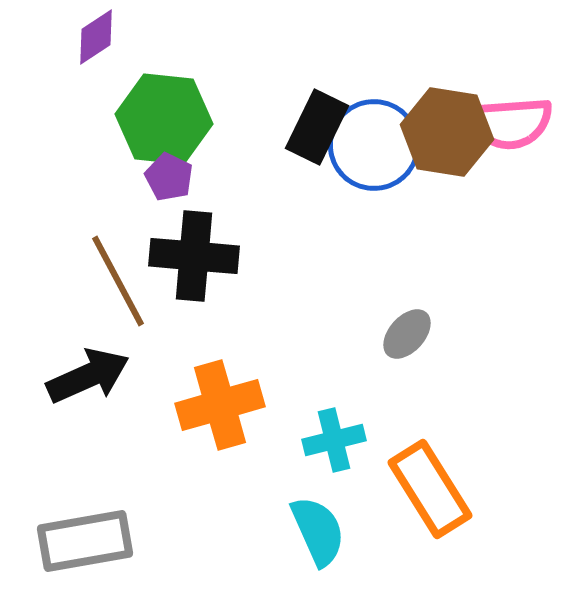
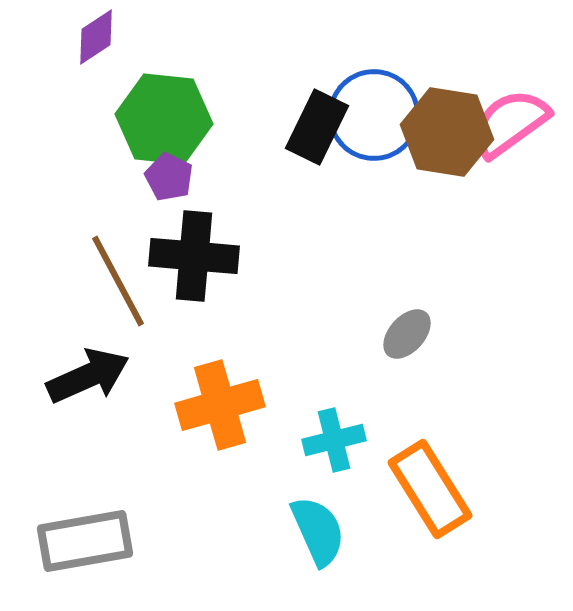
pink semicircle: rotated 148 degrees clockwise
blue circle: moved 30 px up
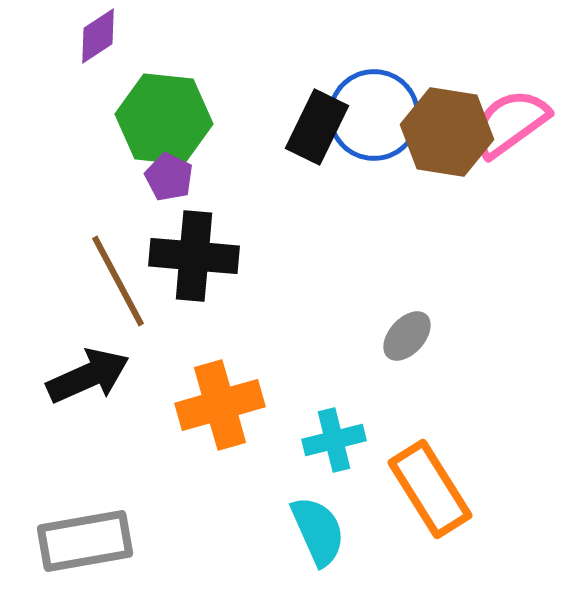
purple diamond: moved 2 px right, 1 px up
gray ellipse: moved 2 px down
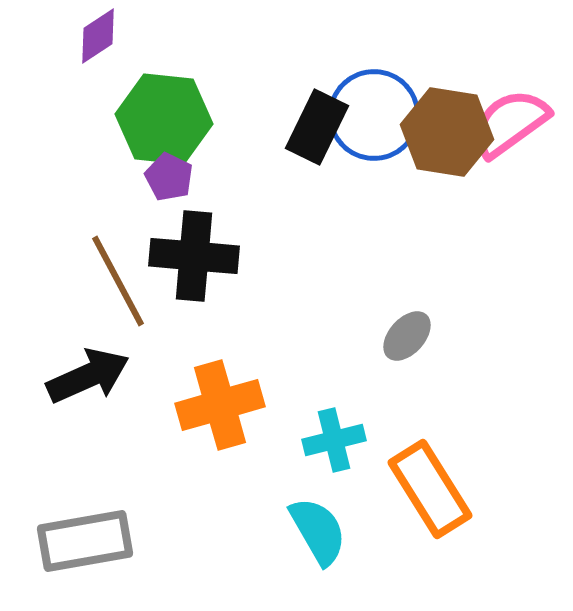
cyan semicircle: rotated 6 degrees counterclockwise
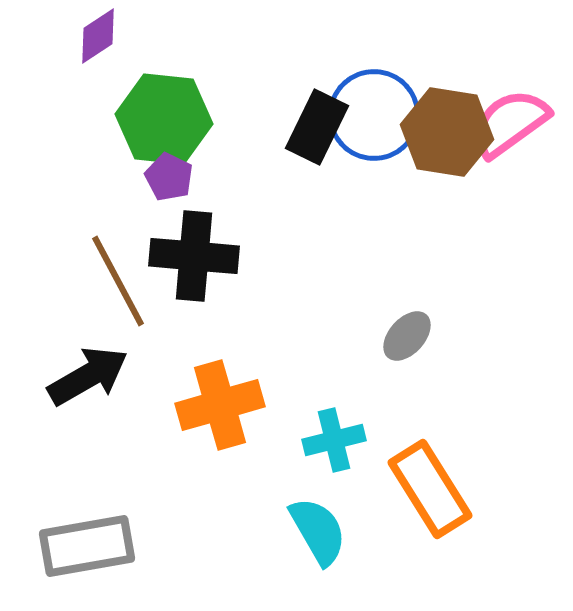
black arrow: rotated 6 degrees counterclockwise
gray rectangle: moved 2 px right, 5 px down
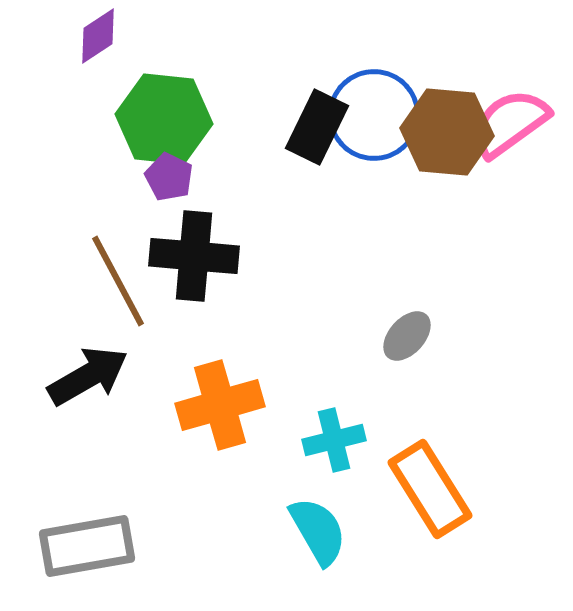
brown hexagon: rotated 4 degrees counterclockwise
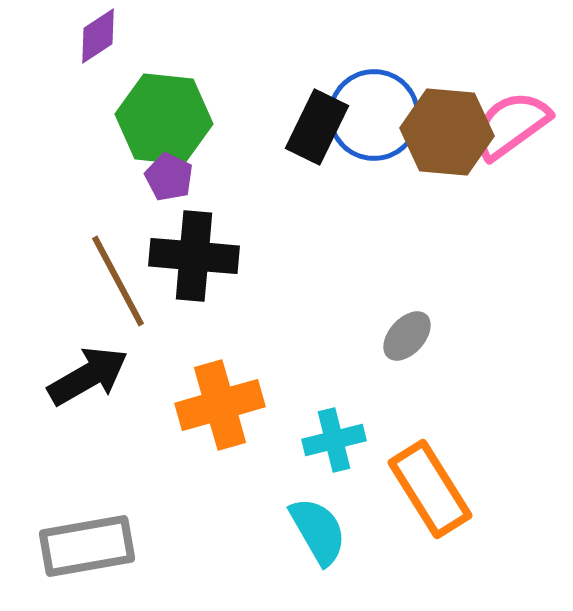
pink semicircle: moved 1 px right, 2 px down
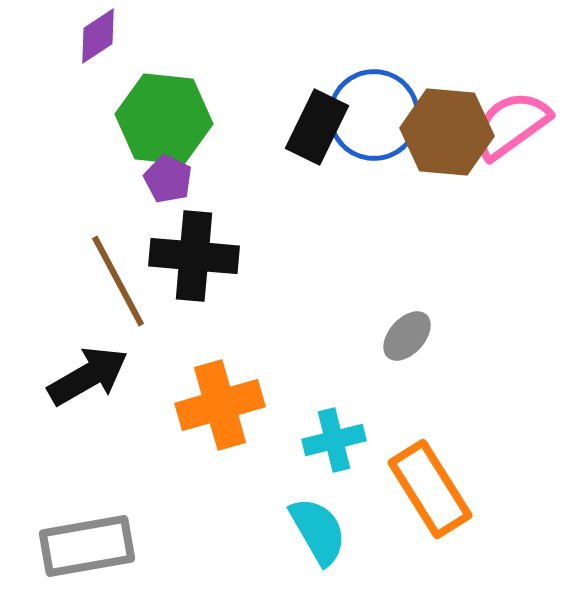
purple pentagon: moved 1 px left, 2 px down
